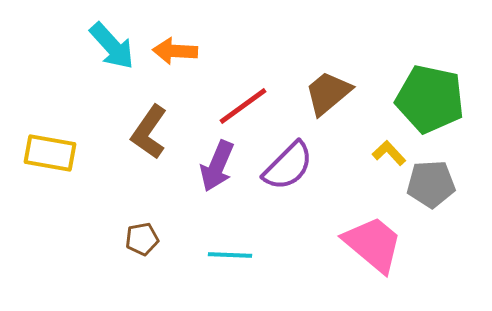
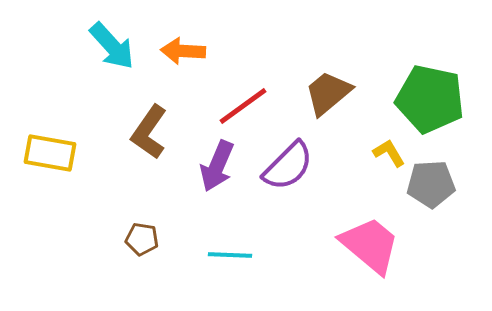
orange arrow: moved 8 px right
yellow L-shape: rotated 12 degrees clockwise
brown pentagon: rotated 20 degrees clockwise
pink trapezoid: moved 3 px left, 1 px down
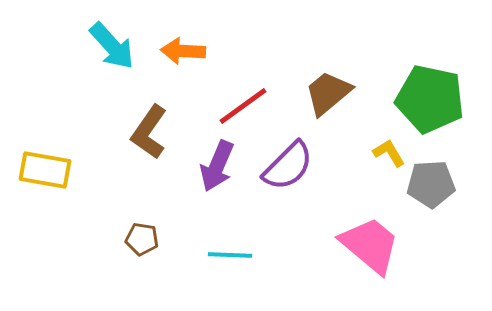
yellow rectangle: moved 5 px left, 17 px down
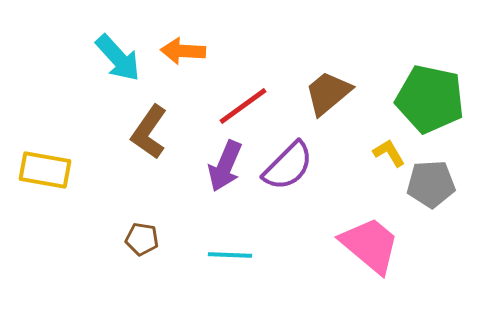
cyan arrow: moved 6 px right, 12 px down
purple arrow: moved 8 px right
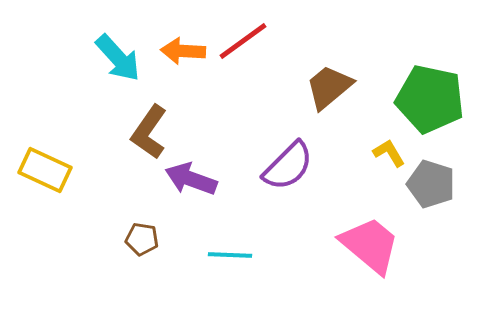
brown trapezoid: moved 1 px right, 6 px up
red line: moved 65 px up
purple arrow: moved 34 px left, 13 px down; rotated 87 degrees clockwise
yellow rectangle: rotated 15 degrees clockwise
gray pentagon: rotated 21 degrees clockwise
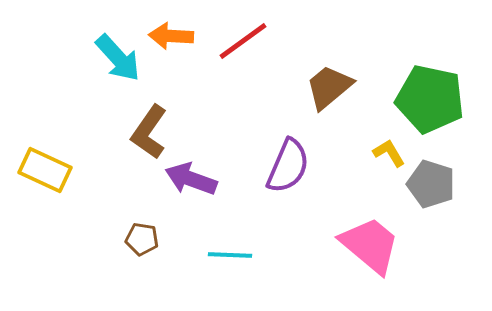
orange arrow: moved 12 px left, 15 px up
purple semicircle: rotated 22 degrees counterclockwise
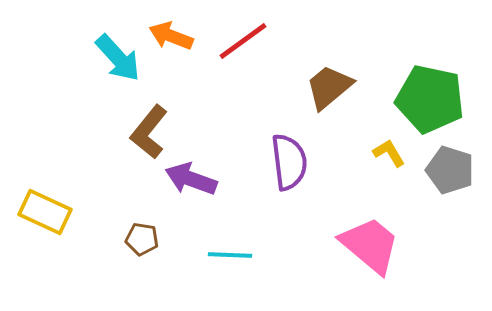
orange arrow: rotated 18 degrees clockwise
brown L-shape: rotated 4 degrees clockwise
purple semicircle: moved 1 px right, 4 px up; rotated 30 degrees counterclockwise
yellow rectangle: moved 42 px down
gray pentagon: moved 19 px right, 14 px up
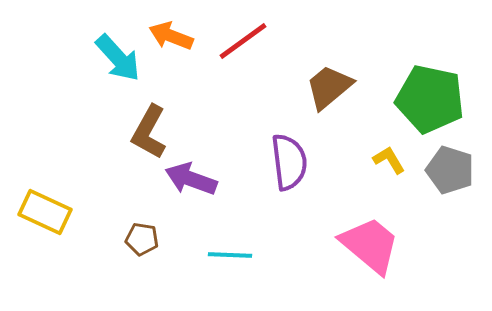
brown L-shape: rotated 10 degrees counterclockwise
yellow L-shape: moved 7 px down
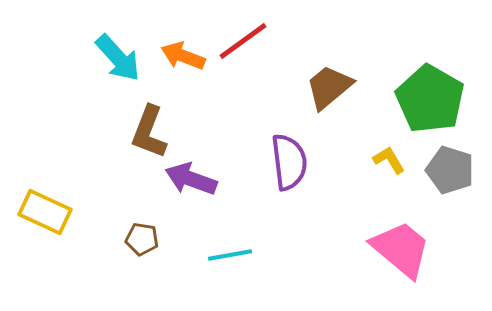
orange arrow: moved 12 px right, 20 px down
green pentagon: rotated 18 degrees clockwise
brown L-shape: rotated 8 degrees counterclockwise
pink trapezoid: moved 31 px right, 4 px down
cyan line: rotated 12 degrees counterclockwise
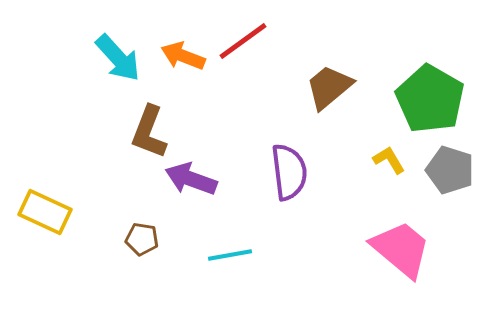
purple semicircle: moved 10 px down
